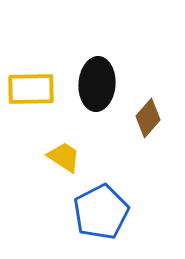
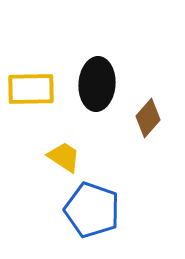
blue pentagon: moved 9 px left, 2 px up; rotated 26 degrees counterclockwise
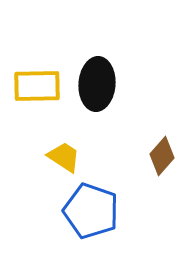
yellow rectangle: moved 6 px right, 3 px up
brown diamond: moved 14 px right, 38 px down
blue pentagon: moved 1 px left, 1 px down
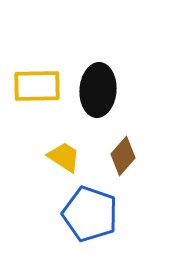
black ellipse: moved 1 px right, 6 px down
brown diamond: moved 39 px left
blue pentagon: moved 1 px left, 3 px down
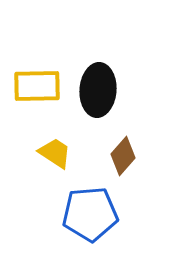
yellow trapezoid: moved 9 px left, 4 px up
blue pentagon: rotated 24 degrees counterclockwise
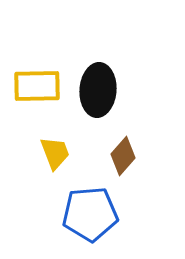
yellow trapezoid: rotated 36 degrees clockwise
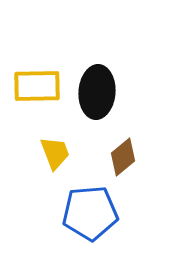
black ellipse: moved 1 px left, 2 px down
brown diamond: moved 1 px down; rotated 9 degrees clockwise
blue pentagon: moved 1 px up
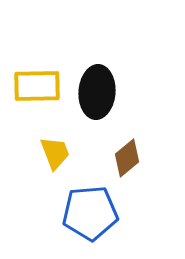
brown diamond: moved 4 px right, 1 px down
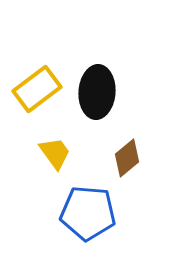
yellow rectangle: moved 3 px down; rotated 36 degrees counterclockwise
yellow trapezoid: rotated 15 degrees counterclockwise
blue pentagon: moved 2 px left; rotated 10 degrees clockwise
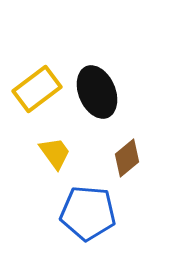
black ellipse: rotated 27 degrees counterclockwise
